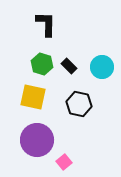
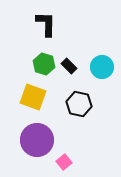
green hexagon: moved 2 px right
yellow square: rotated 8 degrees clockwise
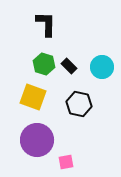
pink square: moved 2 px right; rotated 28 degrees clockwise
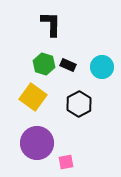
black L-shape: moved 5 px right
black rectangle: moved 1 px left, 1 px up; rotated 21 degrees counterclockwise
yellow square: rotated 16 degrees clockwise
black hexagon: rotated 20 degrees clockwise
purple circle: moved 3 px down
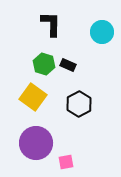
cyan circle: moved 35 px up
purple circle: moved 1 px left
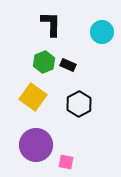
green hexagon: moved 2 px up; rotated 20 degrees clockwise
purple circle: moved 2 px down
pink square: rotated 21 degrees clockwise
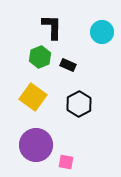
black L-shape: moved 1 px right, 3 px down
green hexagon: moved 4 px left, 5 px up
